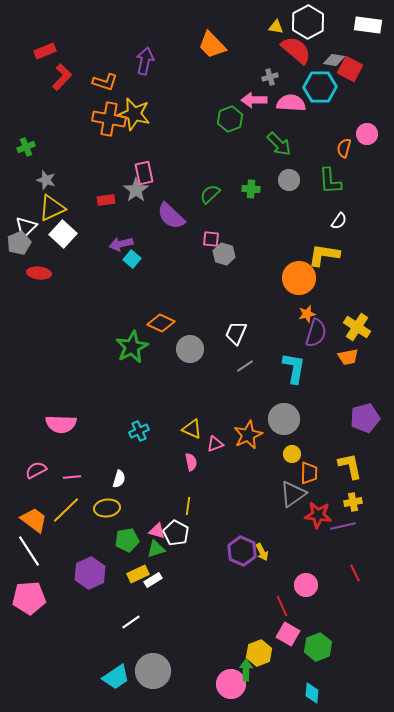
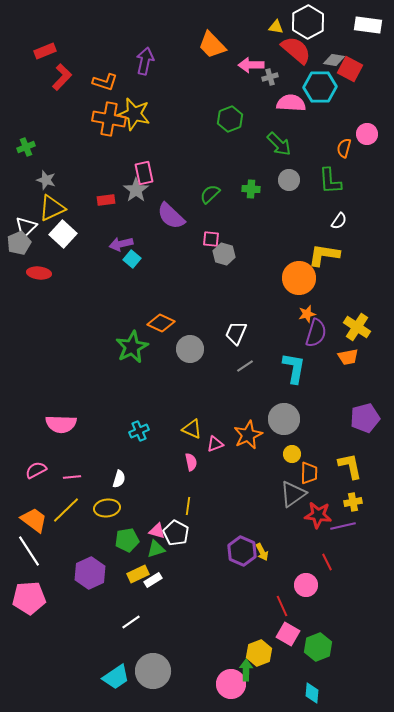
pink arrow at (254, 100): moved 3 px left, 35 px up
red line at (355, 573): moved 28 px left, 11 px up
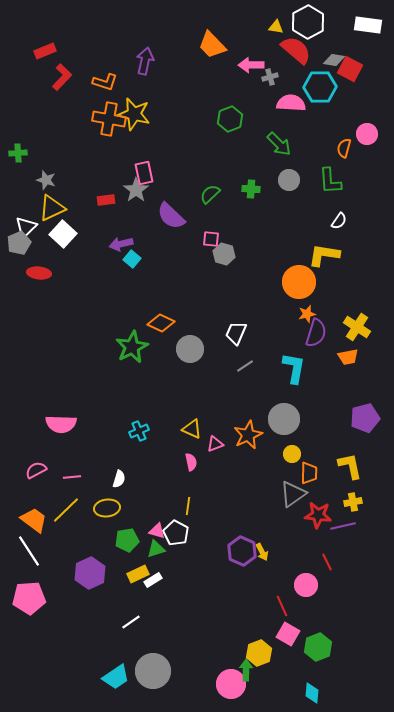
green cross at (26, 147): moved 8 px left, 6 px down; rotated 18 degrees clockwise
orange circle at (299, 278): moved 4 px down
